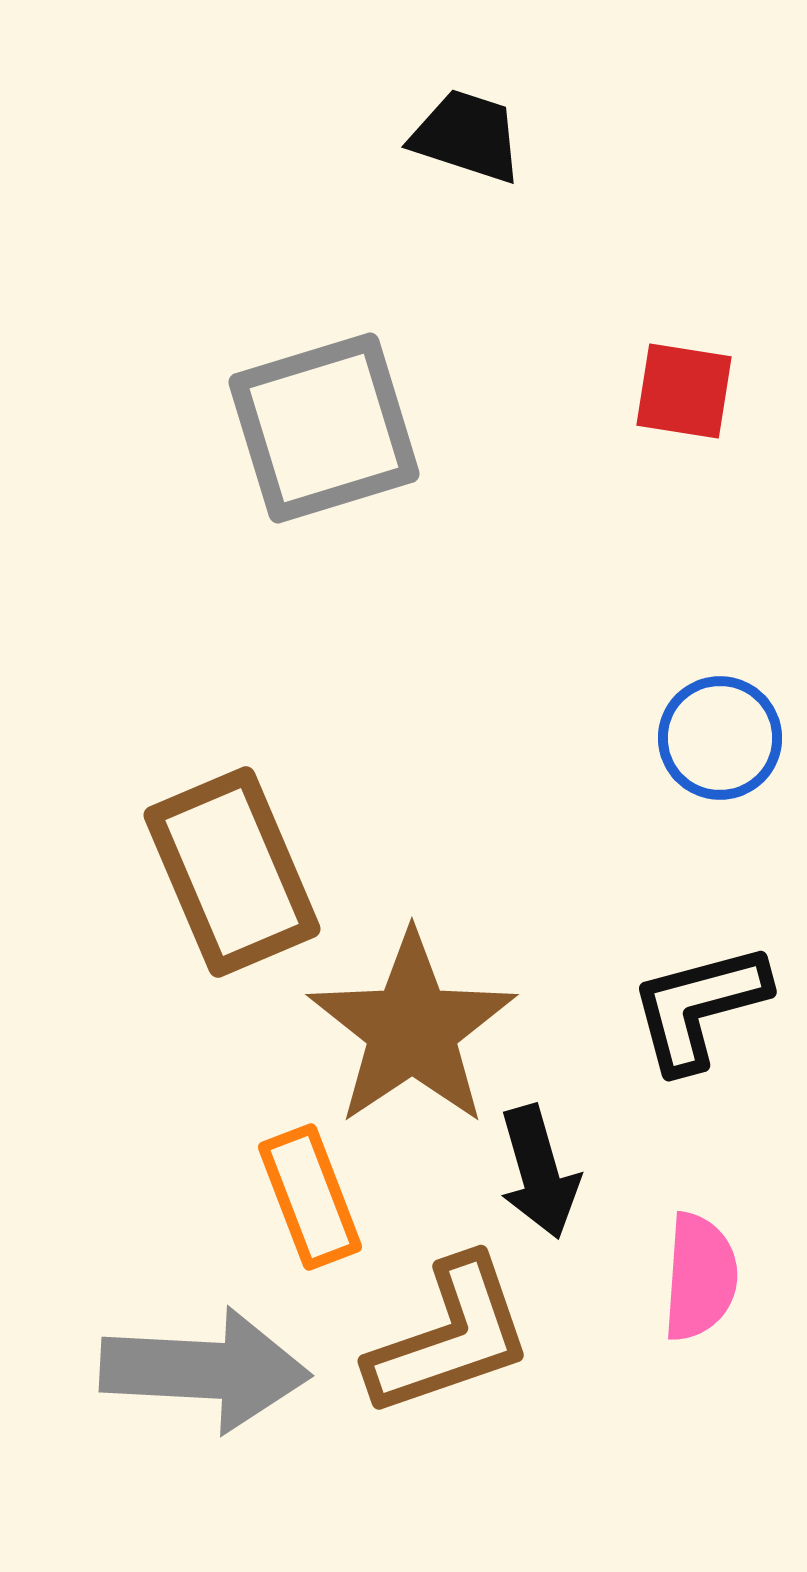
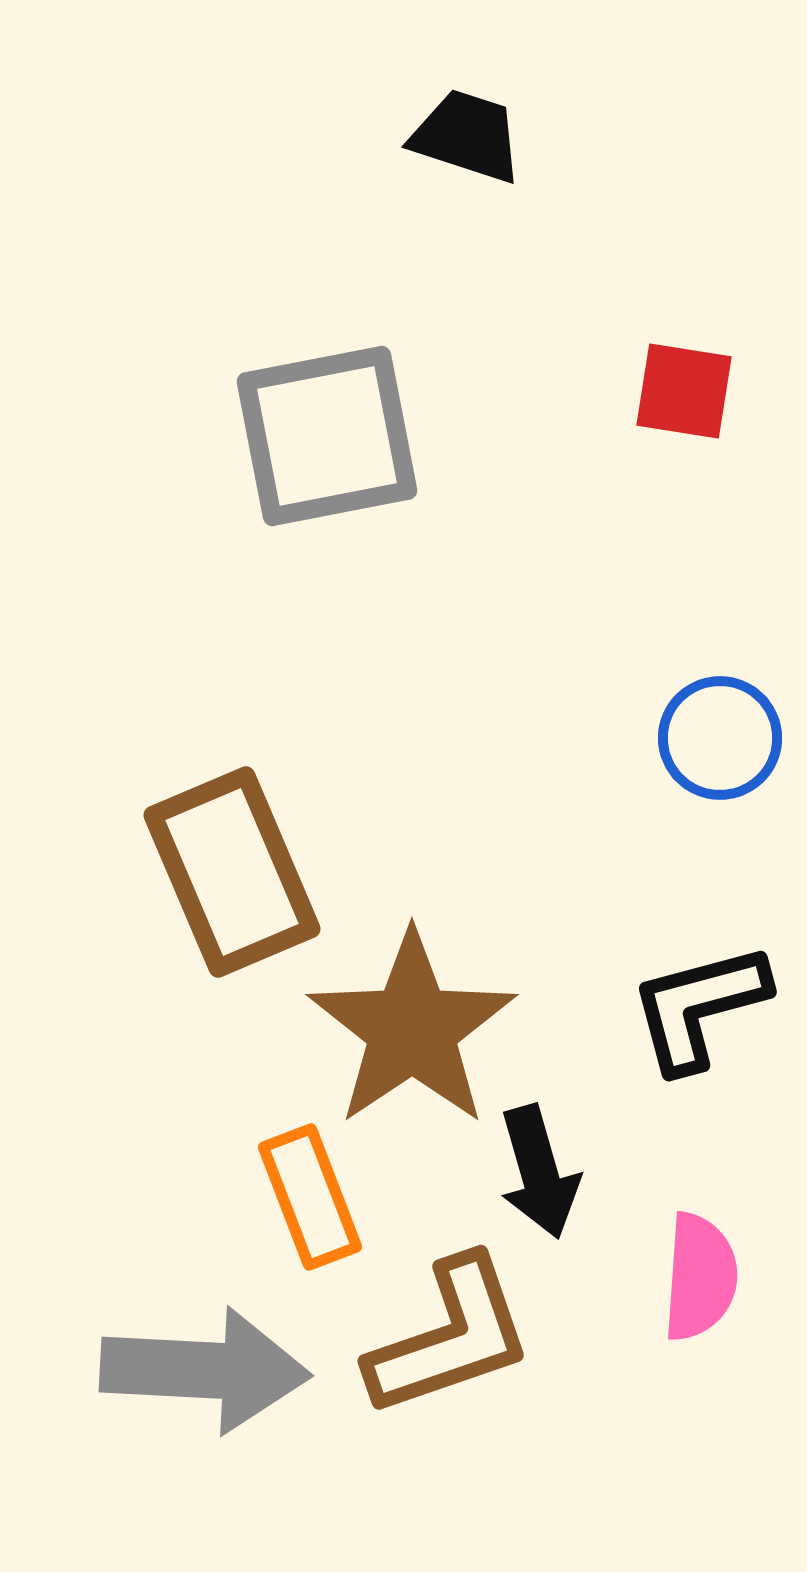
gray square: moved 3 px right, 8 px down; rotated 6 degrees clockwise
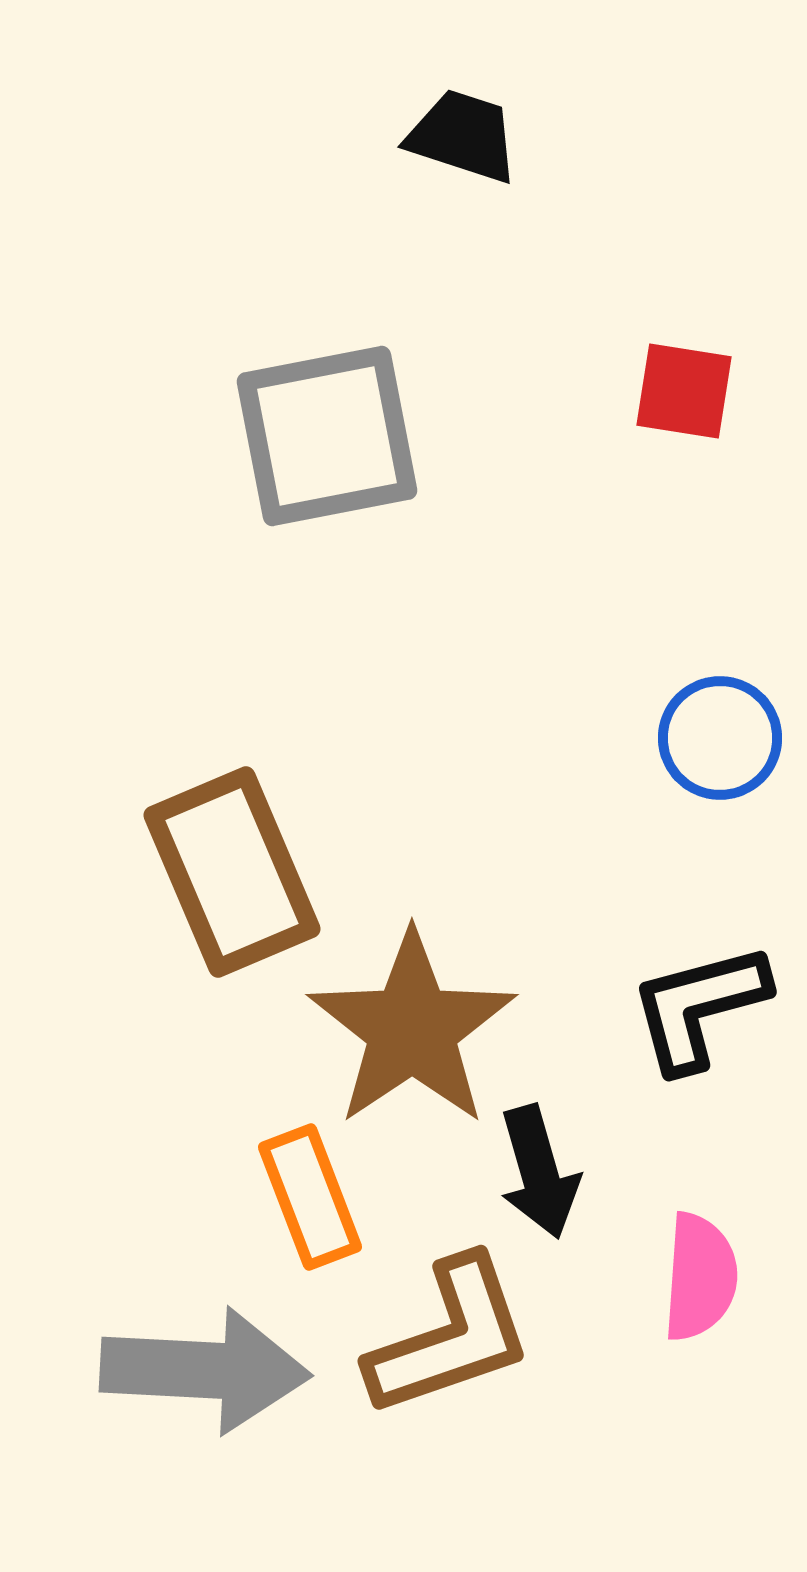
black trapezoid: moved 4 px left
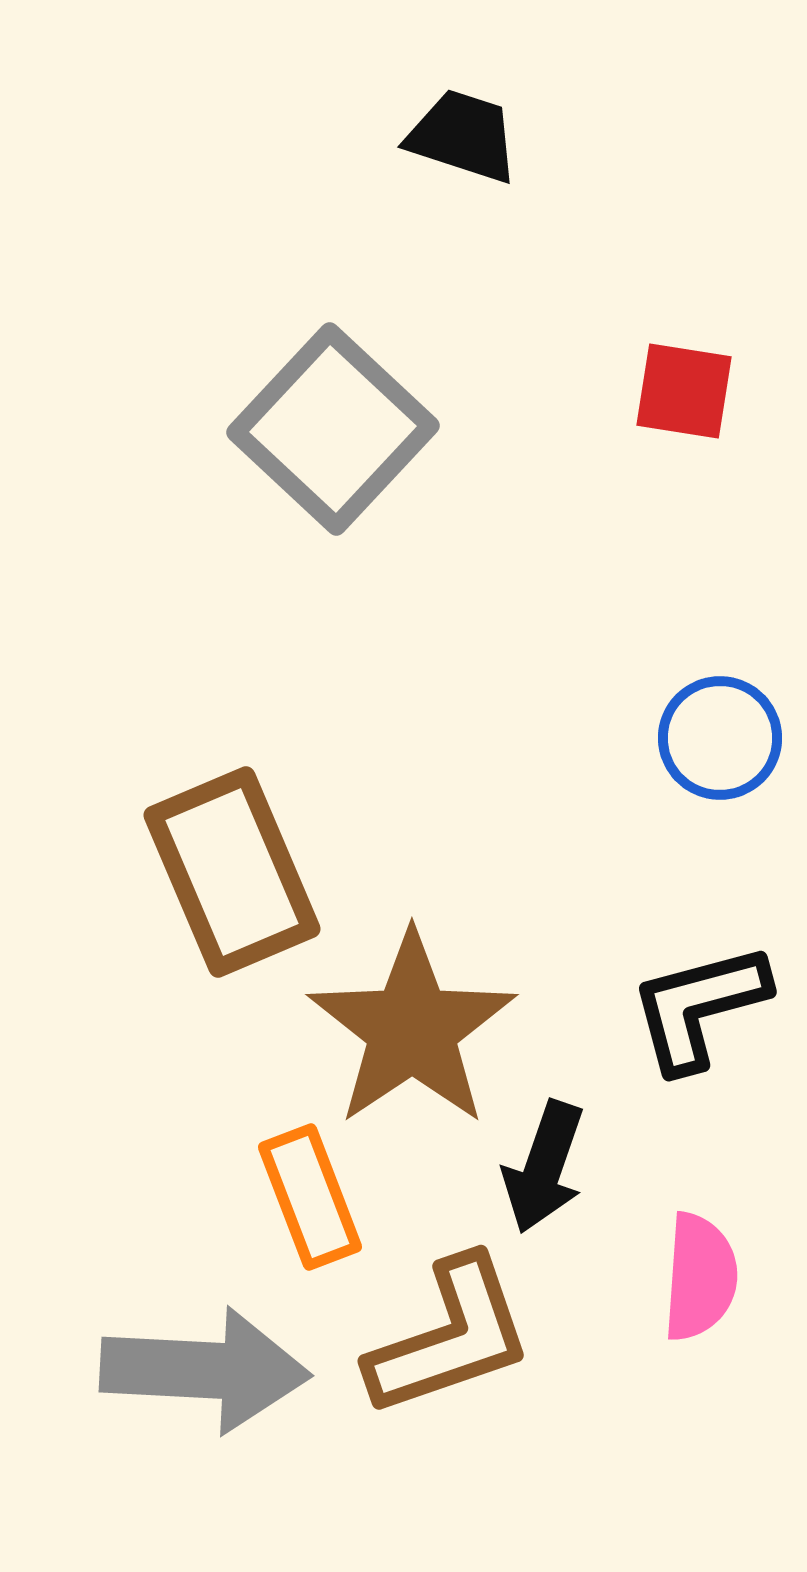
gray square: moved 6 px right, 7 px up; rotated 36 degrees counterclockwise
black arrow: moved 5 px right, 5 px up; rotated 35 degrees clockwise
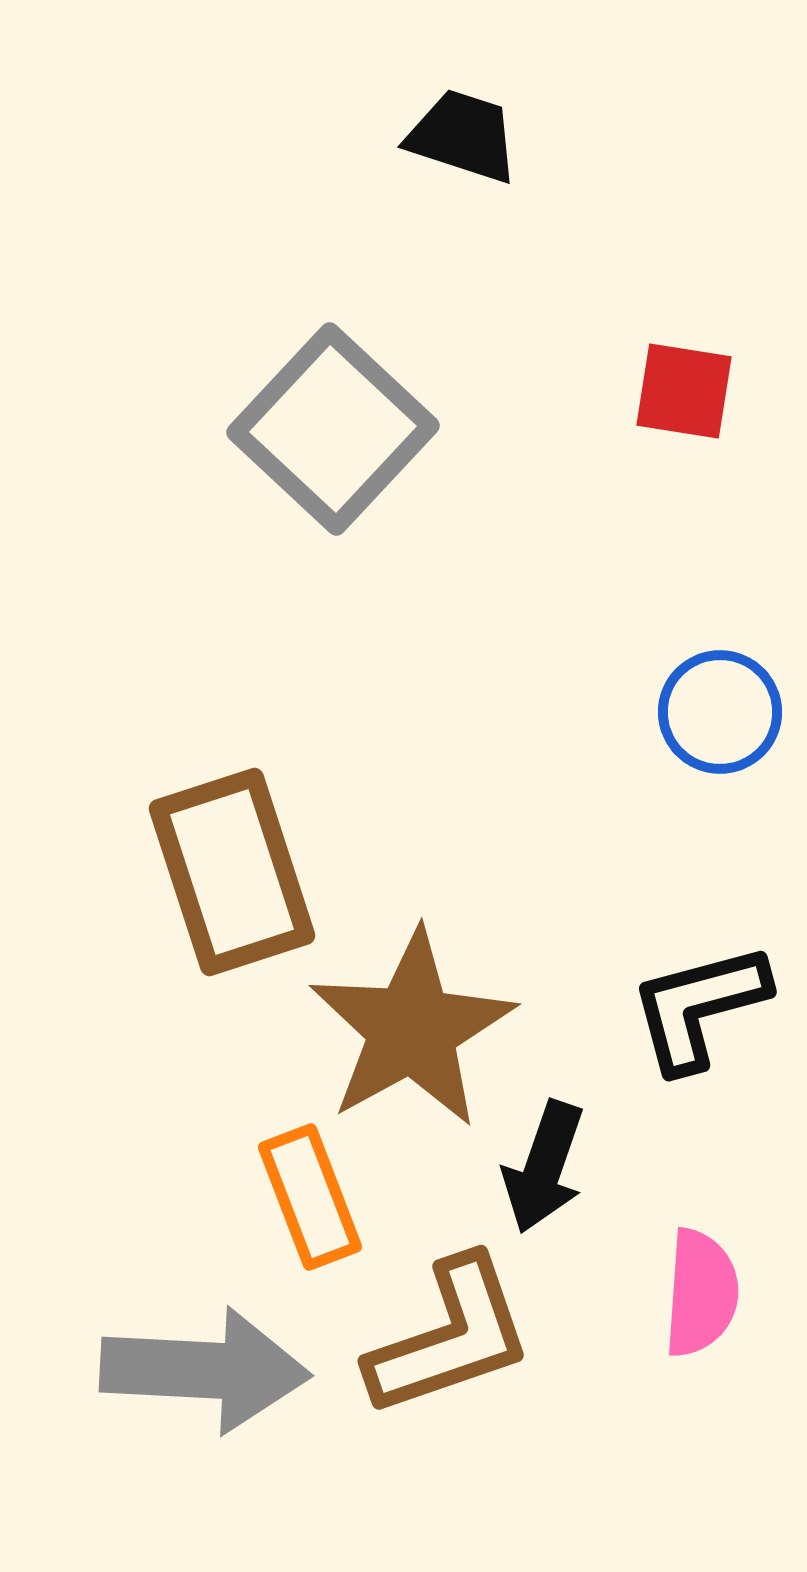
blue circle: moved 26 px up
brown rectangle: rotated 5 degrees clockwise
brown star: rotated 5 degrees clockwise
pink semicircle: moved 1 px right, 16 px down
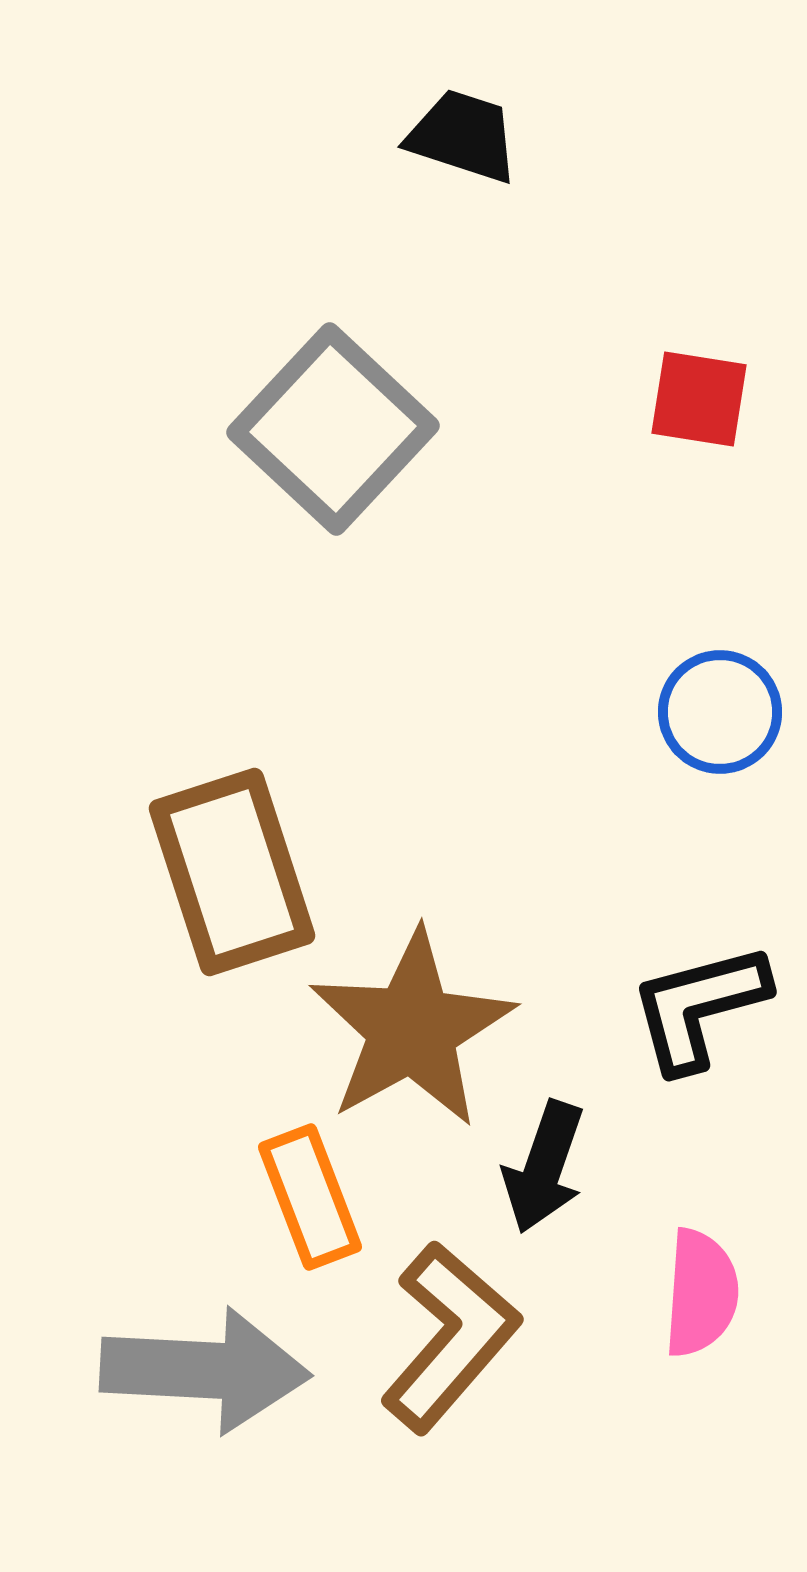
red square: moved 15 px right, 8 px down
brown L-shape: rotated 30 degrees counterclockwise
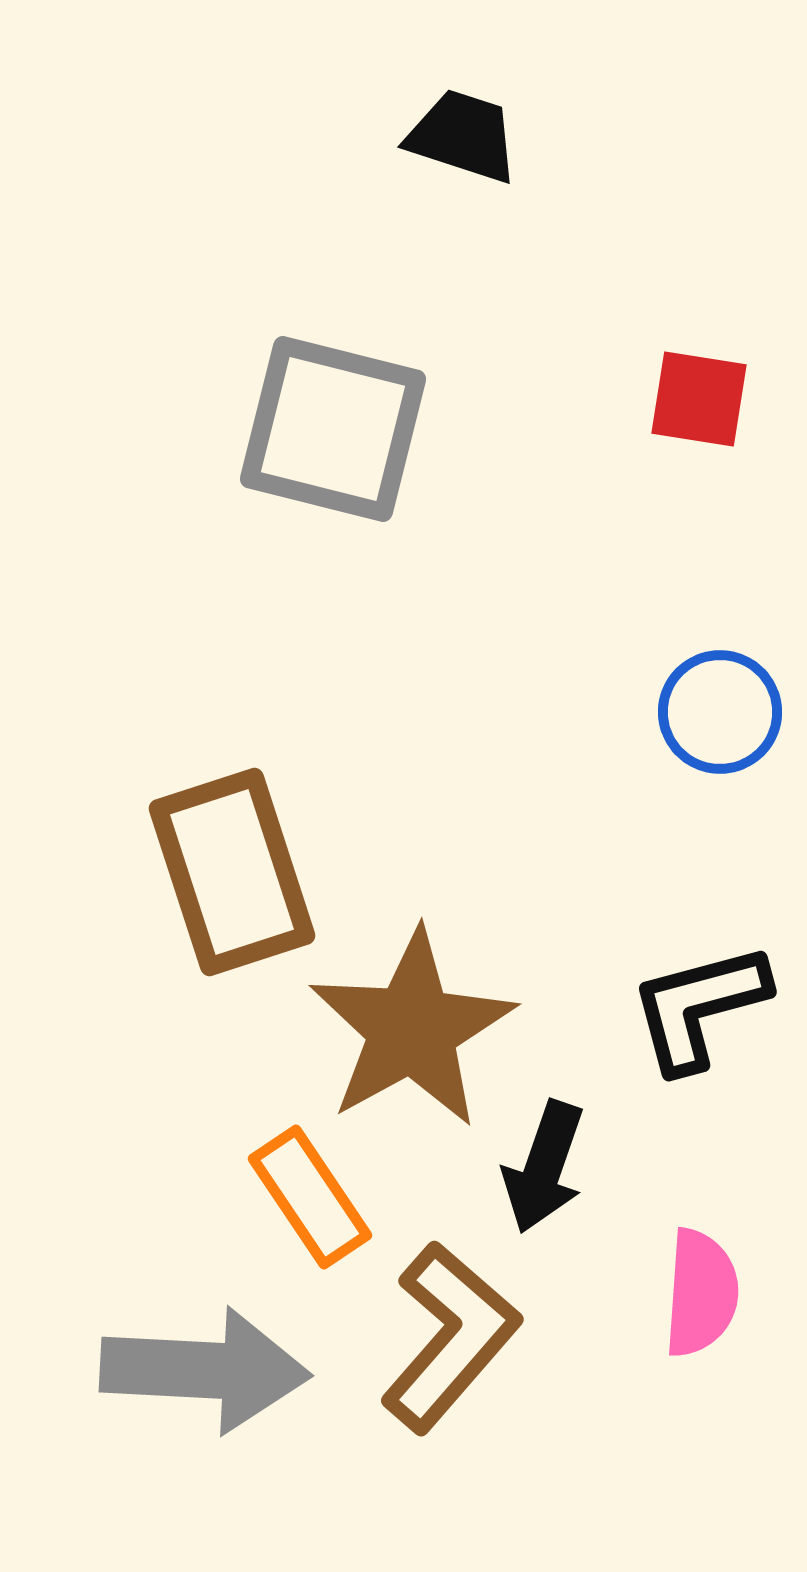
gray square: rotated 29 degrees counterclockwise
orange rectangle: rotated 13 degrees counterclockwise
